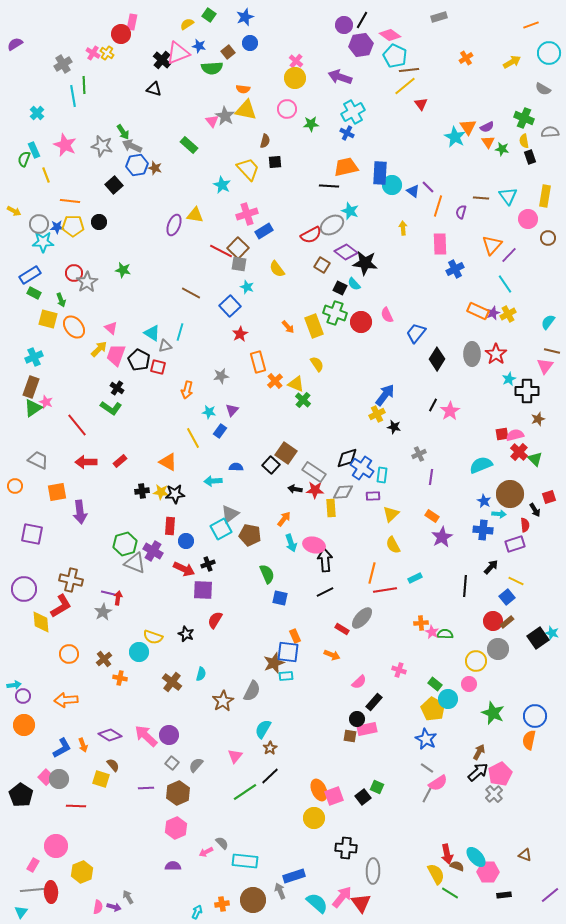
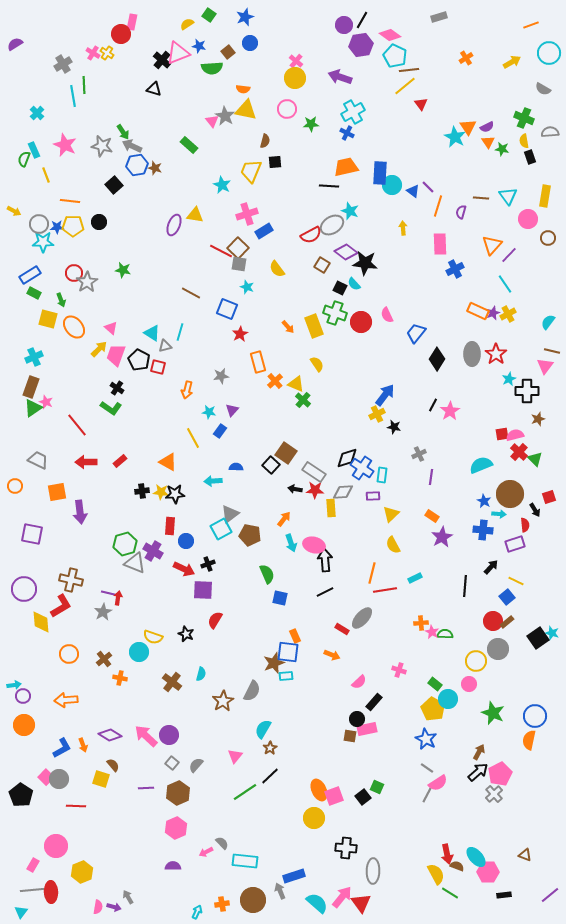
yellow trapezoid at (248, 169): moved 3 px right, 2 px down; rotated 115 degrees counterclockwise
blue square at (230, 306): moved 3 px left, 3 px down; rotated 25 degrees counterclockwise
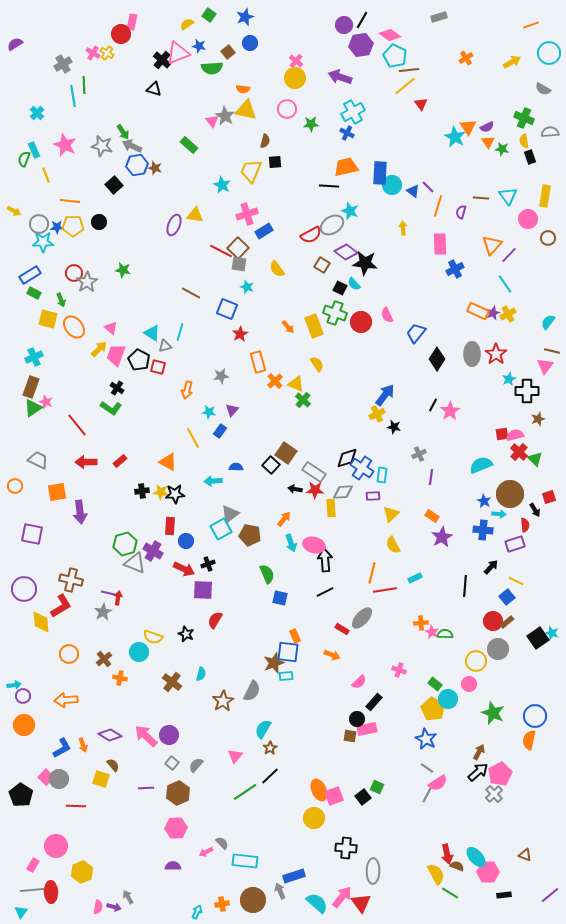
pink hexagon at (176, 828): rotated 20 degrees clockwise
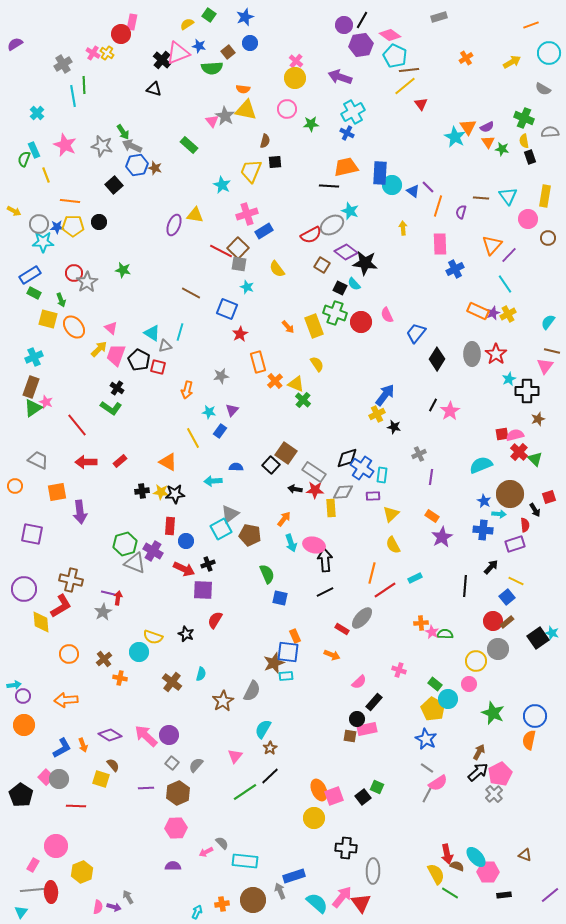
red line at (385, 590): rotated 25 degrees counterclockwise
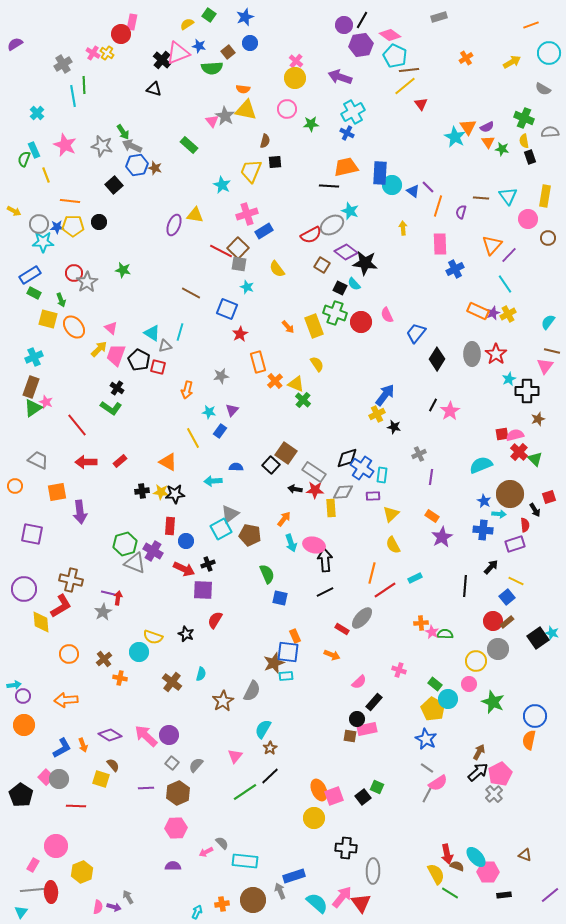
green star at (493, 713): moved 11 px up
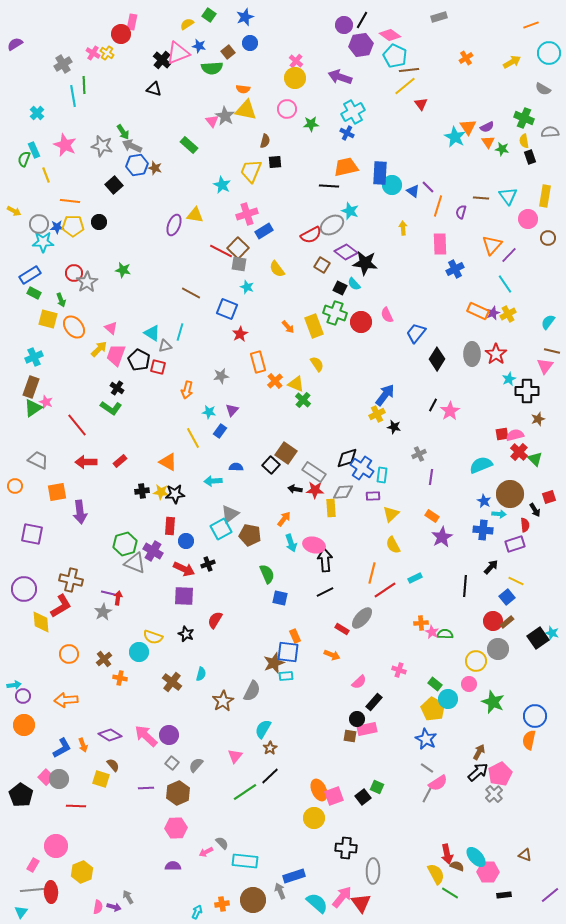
purple square at (203, 590): moved 19 px left, 6 px down
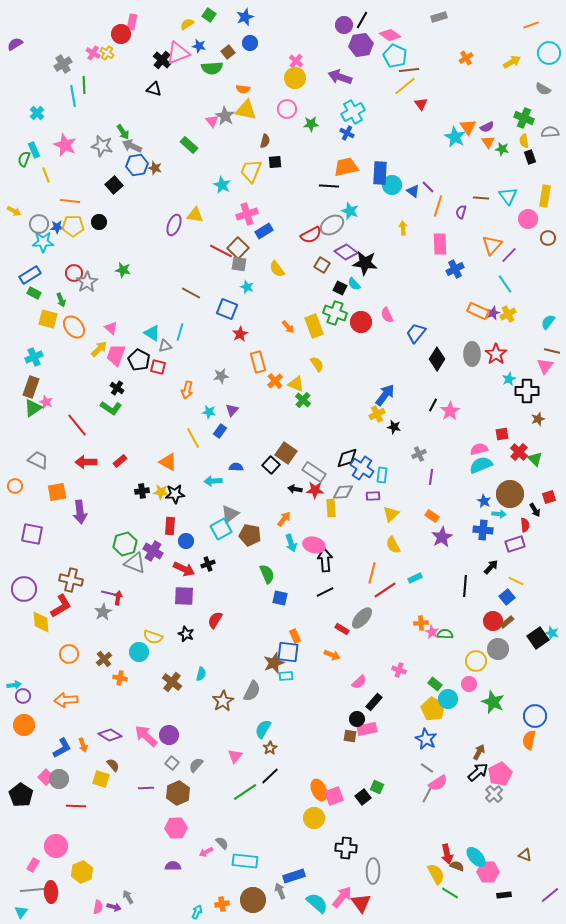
pink semicircle at (515, 435): moved 36 px left, 14 px down
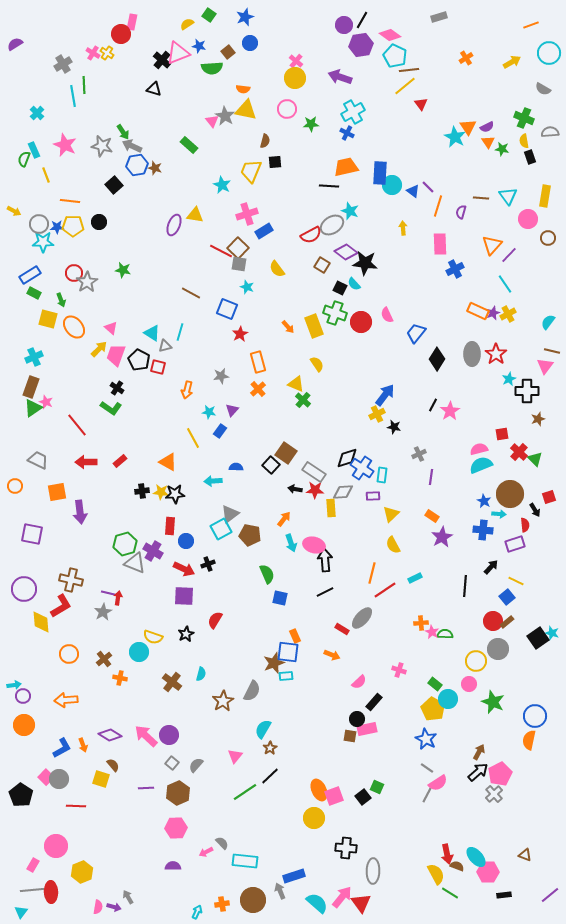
orange cross at (275, 381): moved 17 px left, 8 px down
black star at (186, 634): rotated 21 degrees clockwise
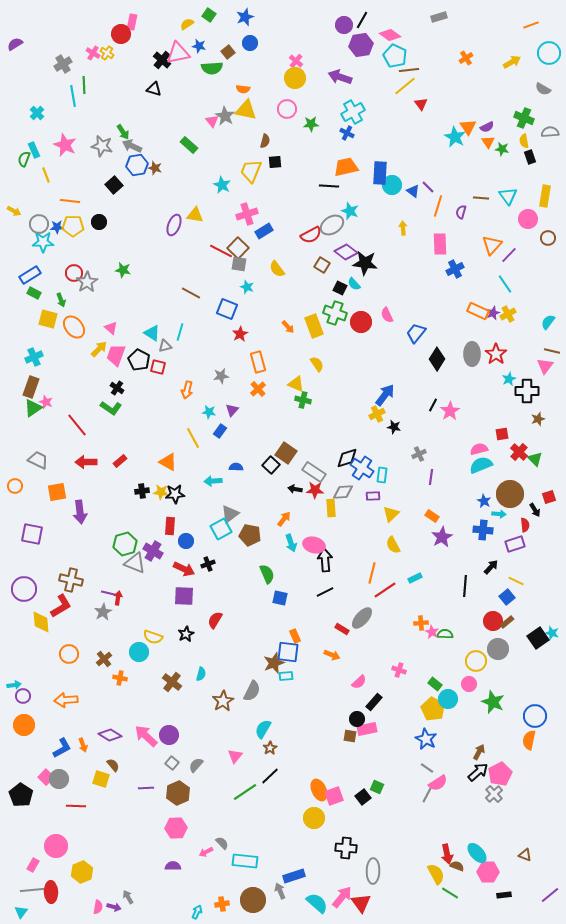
pink triangle at (178, 53): rotated 10 degrees clockwise
green cross at (303, 400): rotated 28 degrees counterclockwise
cyan ellipse at (476, 857): moved 1 px right, 4 px up
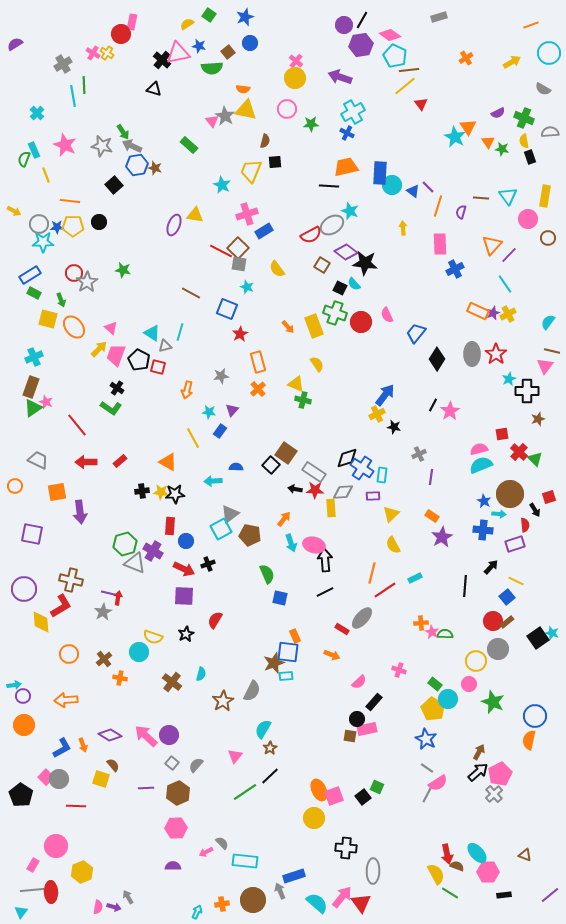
purple semicircle at (487, 127): moved 11 px right, 14 px up
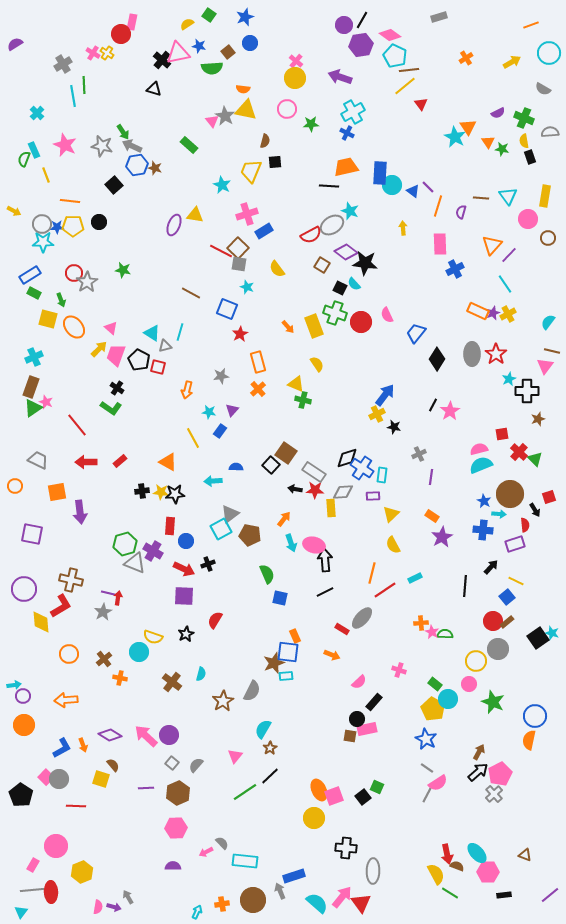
gray circle at (39, 224): moved 3 px right
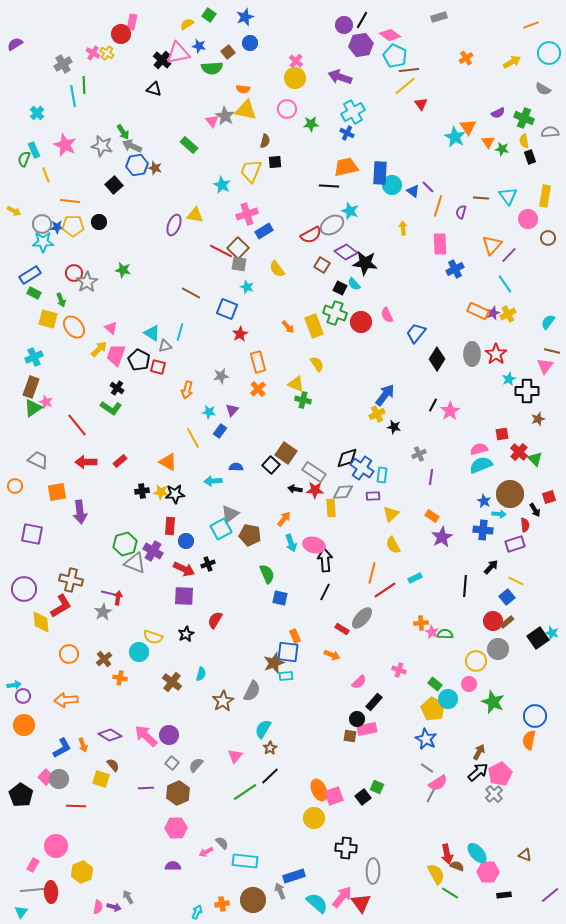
black line at (325, 592): rotated 36 degrees counterclockwise
gray line at (427, 795): moved 4 px right
